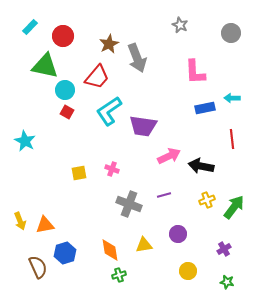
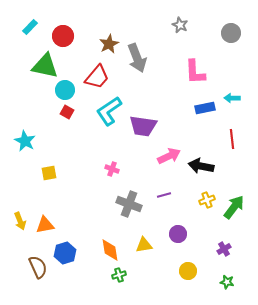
yellow square: moved 30 px left
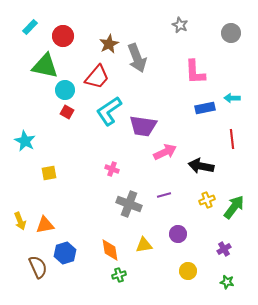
pink arrow: moved 4 px left, 4 px up
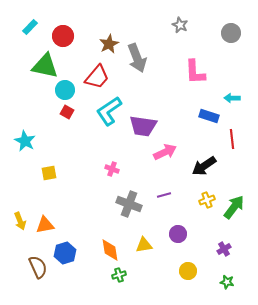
blue rectangle: moved 4 px right, 8 px down; rotated 30 degrees clockwise
black arrow: moved 3 px right; rotated 45 degrees counterclockwise
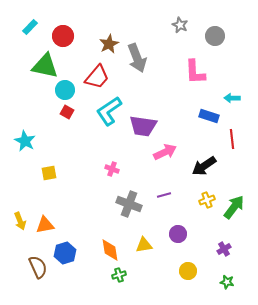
gray circle: moved 16 px left, 3 px down
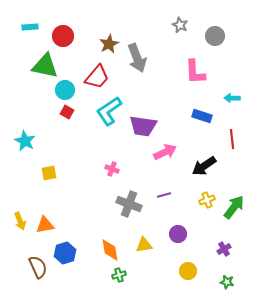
cyan rectangle: rotated 42 degrees clockwise
blue rectangle: moved 7 px left
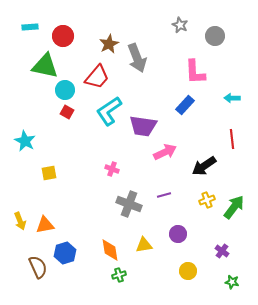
blue rectangle: moved 17 px left, 11 px up; rotated 66 degrees counterclockwise
purple cross: moved 2 px left, 2 px down; rotated 24 degrees counterclockwise
green star: moved 5 px right
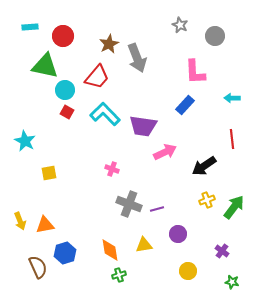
cyan L-shape: moved 4 px left, 3 px down; rotated 80 degrees clockwise
purple line: moved 7 px left, 14 px down
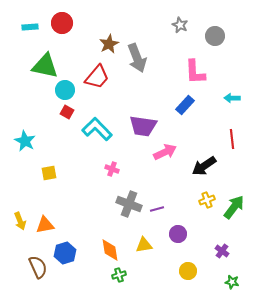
red circle: moved 1 px left, 13 px up
cyan L-shape: moved 8 px left, 15 px down
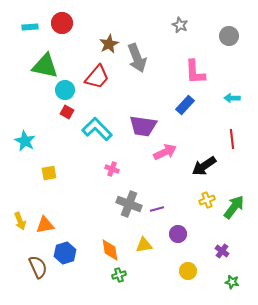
gray circle: moved 14 px right
